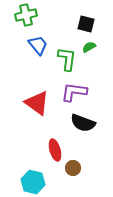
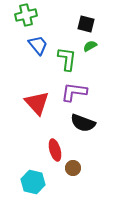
green semicircle: moved 1 px right, 1 px up
red triangle: rotated 12 degrees clockwise
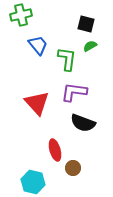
green cross: moved 5 px left
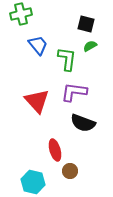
green cross: moved 1 px up
red triangle: moved 2 px up
brown circle: moved 3 px left, 3 px down
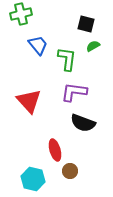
green semicircle: moved 3 px right
red triangle: moved 8 px left
cyan hexagon: moved 3 px up
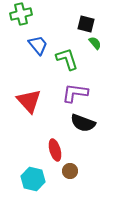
green semicircle: moved 2 px right, 3 px up; rotated 80 degrees clockwise
green L-shape: rotated 25 degrees counterclockwise
purple L-shape: moved 1 px right, 1 px down
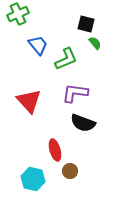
green cross: moved 3 px left; rotated 10 degrees counterclockwise
green L-shape: moved 1 px left; rotated 85 degrees clockwise
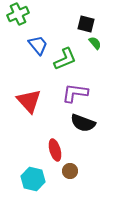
green L-shape: moved 1 px left
